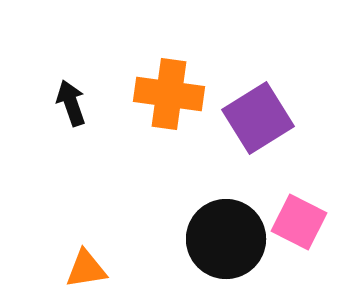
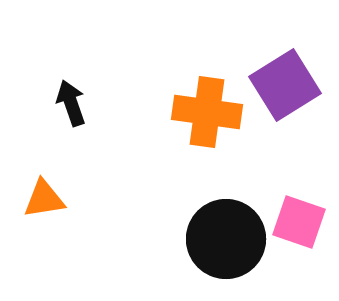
orange cross: moved 38 px right, 18 px down
purple square: moved 27 px right, 33 px up
pink square: rotated 8 degrees counterclockwise
orange triangle: moved 42 px left, 70 px up
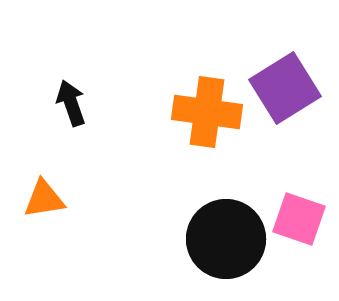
purple square: moved 3 px down
pink square: moved 3 px up
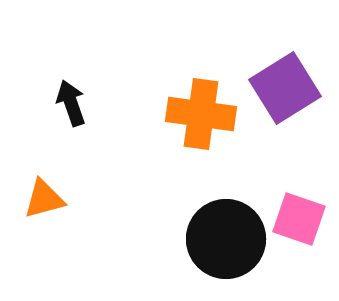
orange cross: moved 6 px left, 2 px down
orange triangle: rotated 6 degrees counterclockwise
